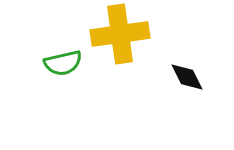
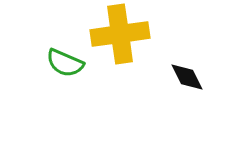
green semicircle: moved 2 px right; rotated 36 degrees clockwise
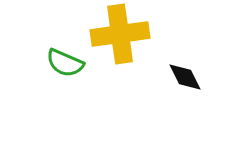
black diamond: moved 2 px left
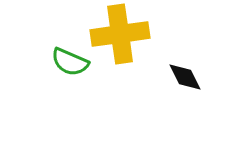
green semicircle: moved 5 px right, 1 px up
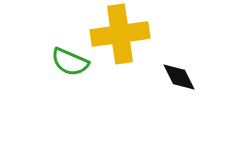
black diamond: moved 6 px left
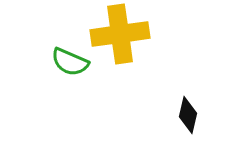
black diamond: moved 9 px right, 38 px down; rotated 39 degrees clockwise
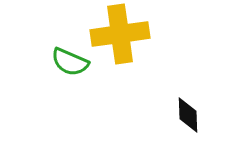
black diamond: rotated 15 degrees counterclockwise
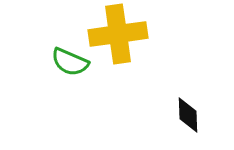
yellow cross: moved 2 px left
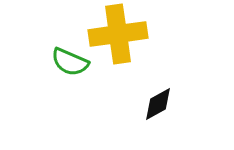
black diamond: moved 30 px left, 11 px up; rotated 63 degrees clockwise
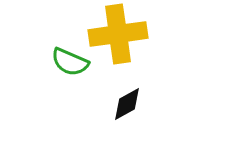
black diamond: moved 31 px left
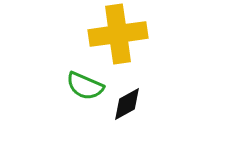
green semicircle: moved 15 px right, 24 px down
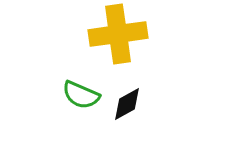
green semicircle: moved 4 px left, 9 px down
